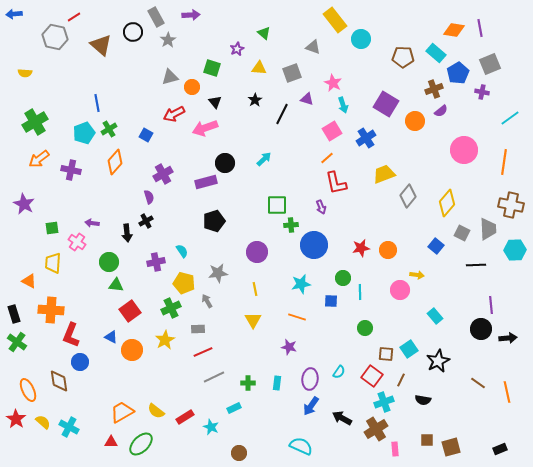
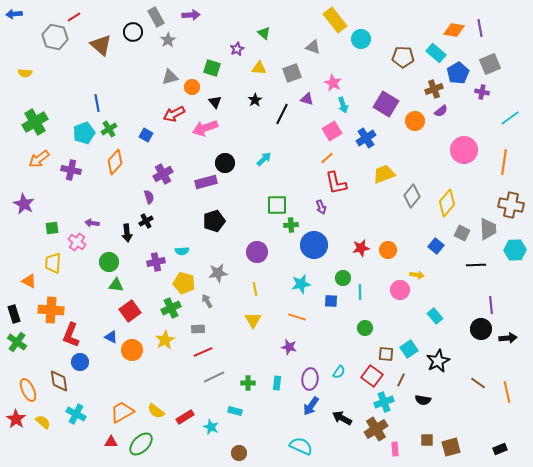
gray diamond at (408, 196): moved 4 px right
cyan semicircle at (182, 251): rotated 120 degrees clockwise
cyan rectangle at (234, 408): moved 1 px right, 3 px down; rotated 40 degrees clockwise
cyan cross at (69, 427): moved 7 px right, 13 px up
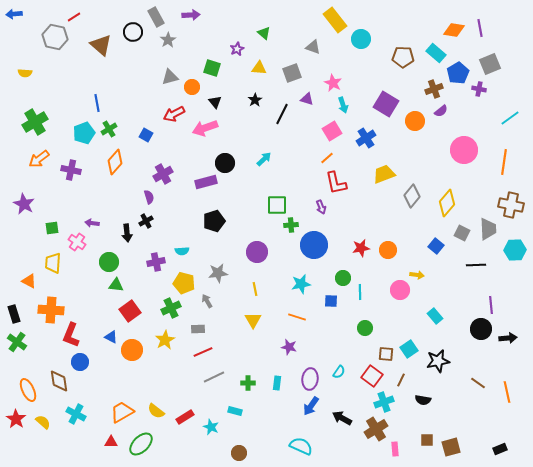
purple cross at (482, 92): moved 3 px left, 3 px up
black star at (438, 361): rotated 15 degrees clockwise
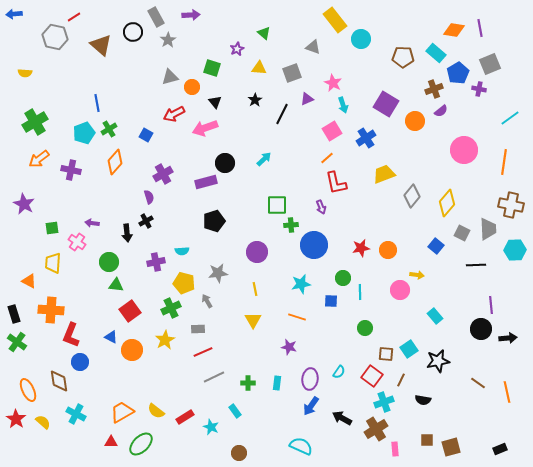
purple triangle at (307, 99): rotated 40 degrees counterclockwise
cyan rectangle at (235, 411): rotated 40 degrees clockwise
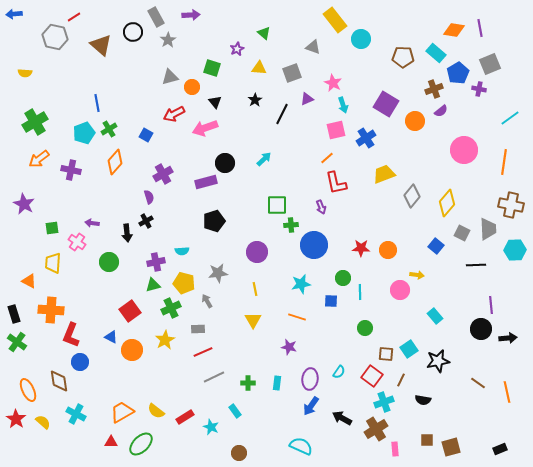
pink square at (332, 131): moved 4 px right, 1 px up; rotated 18 degrees clockwise
red star at (361, 248): rotated 12 degrees clockwise
green triangle at (116, 285): moved 37 px right; rotated 21 degrees counterclockwise
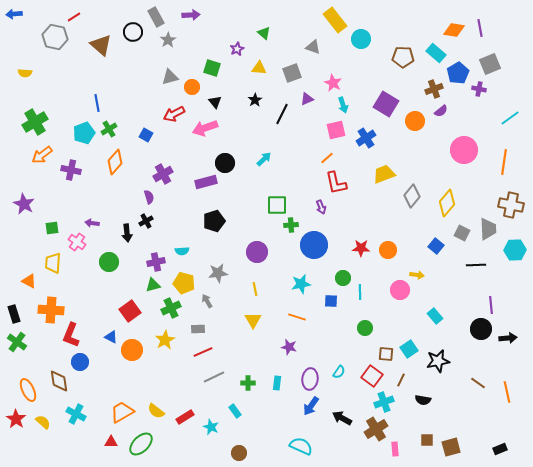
orange arrow at (39, 159): moved 3 px right, 4 px up
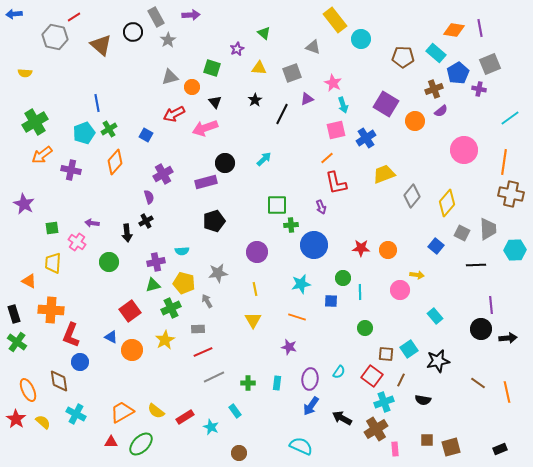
brown cross at (511, 205): moved 11 px up
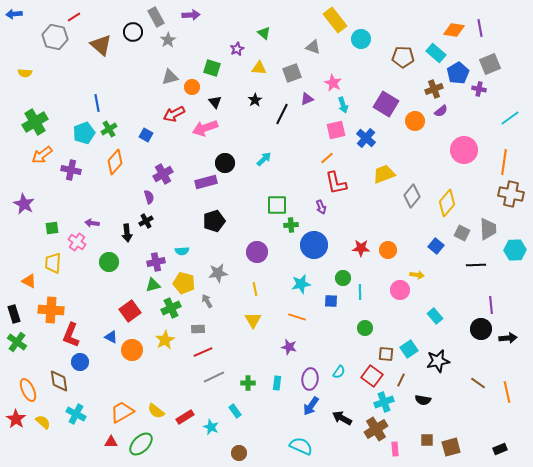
blue cross at (366, 138): rotated 18 degrees counterclockwise
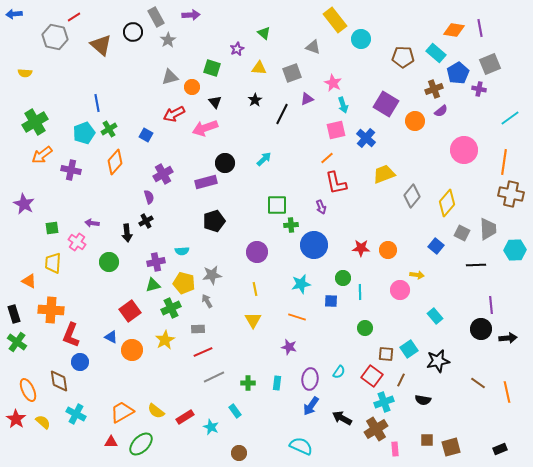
gray star at (218, 273): moved 6 px left, 2 px down
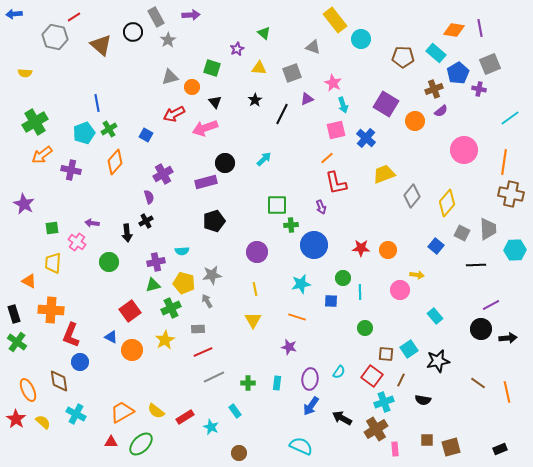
purple line at (491, 305): rotated 66 degrees clockwise
